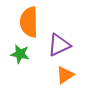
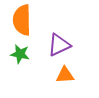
orange semicircle: moved 7 px left, 2 px up
orange triangle: rotated 30 degrees clockwise
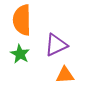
purple triangle: moved 3 px left
green star: rotated 18 degrees clockwise
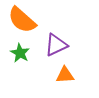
orange semicircle: rotated 48 degrees counterclockwise
green star: moved 1 px up
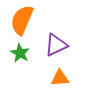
orange semicircle: rotated 72 degrees clockwise
orange triangle: moved 5 px left, 3 px down
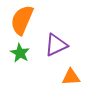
orange triangle: moved 11 px right, 1 px up
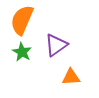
purple triangle: rotated 10 degrees counterclockwise
green star: moved 2 px right, 1 px up
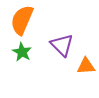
purple triangle: moved 6 px right; rotated 40 degrees counterclockwise
orange triangle: moved 15 px right, 11 px up
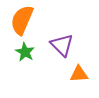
green star: moved 3 px right
orange triangle: moved 7 px left, 8 px down
